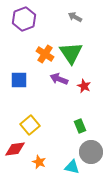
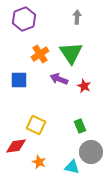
gray arrow: moved 2 px right; rotated 64 degrees clockwise
orange cross: moved 5 px left; rotated 24 degrees clockwise
yellow square: moved 6 px right; rotated 24 degrees counterclockwise
red diamond: moved 1 px right, 3 px up
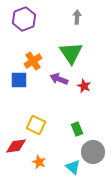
orange cross: moved 7 px left, 7 px down
green rectangle: moved 3 px left, 3 px down
gray circle: moved 2 px right
cyan triangle: moved 1 px right; rotated 28 degrees clockwise
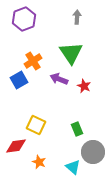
blue square: rotated 30 degrees counterclockwise
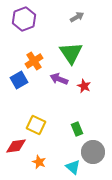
gray arrow: rotated 56 degrees clockwise
orange cross: moved 1 px right
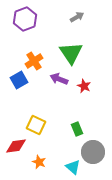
purple hexagon: moved 1 px right
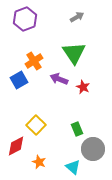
green triangle: moved 3 px right
red star: moved 1 px left, 1 px down
yellow square: rotated 18 degrees clockwise
red diamond: rotated 20 degrees counterclockwise
gray circle: moved 3 px up
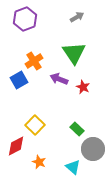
yellow square: moved 1 px left
green rectangle: rotated 24 degrees counterclockwise
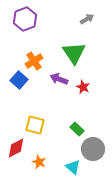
gray arrow: moved 10 px right, 2 px down
blue square: rotated 18 degrees counterclockwise
yellow square: rotated 30 degrees counterclockwise
red diamond: moved 2 px down
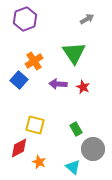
purple arrow: moved 1 px left, 5 px down; rotated 18 degrees counterclockwise
green rectangle: moved 1 px left; rotated 16 degrees clockwise
red diamond: moved 3 px right
